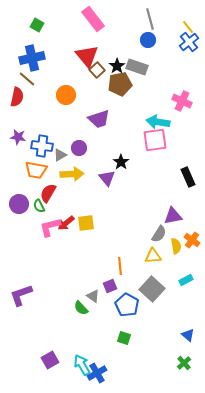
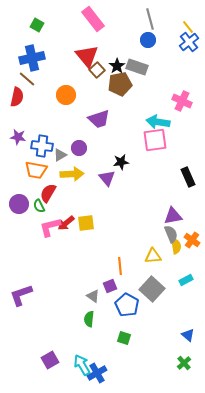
black star at (121, 162): rotated 28 degrees clockwise
gray semicircle at (159, 234): moved 12 px right; rotated 54 degrees counterclockwise
green semicircle at (81, 308): moved 8 px right, 11 px down; rotated 49 degrees clockwise
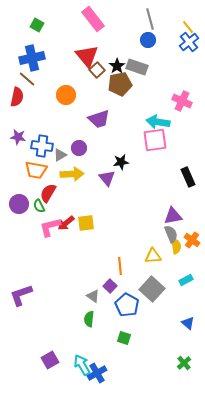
purple square at (110, 286): rotated 24 degrees counterclockwise
blue triangle at (188, 335): moved 12 px up
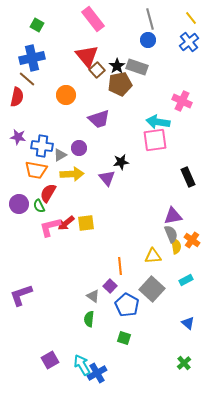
yellow line at (188, 27): moved 3 px right, 9 px up
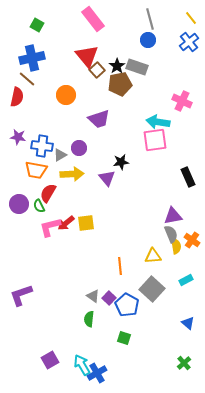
purple square at (110, 286): moved 1 px left, 12 px down
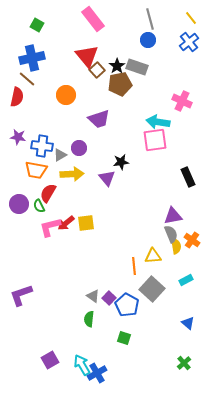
orange line at (120, 266): moved 14 px right
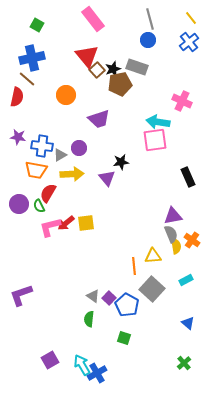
black star at (117, 66): moved 4 px left, 3 px down; rotated 14 degrees clockwise
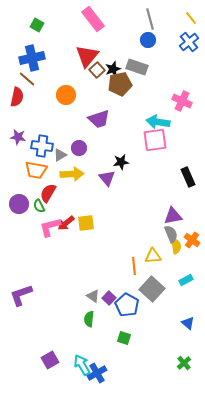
red triangle at (87, 56): rotated 20 degrees clockwise
